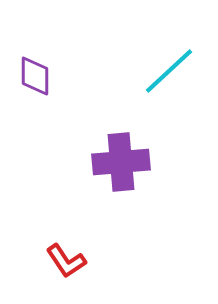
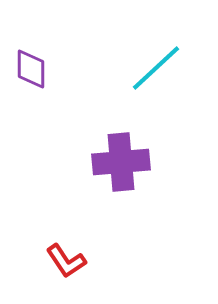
cyan line: moved 13 px left, 3 px up
purple diamond: moved 4 px left, 7 px up
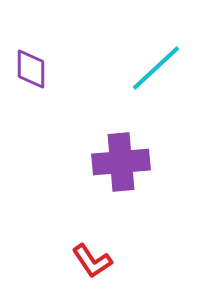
red L-shape: moved 26 px right
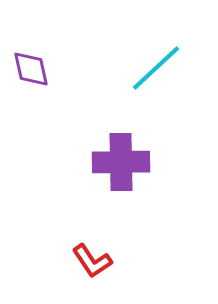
purple diamond: rotated 12 degrees counterclockwise
purple cross: rotated 4 degrees clockwise
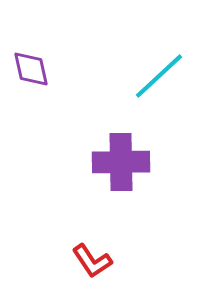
cyan line: moved 3 px right, 8 px down
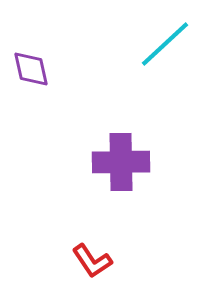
cyan line: moved 6 px right, 32 px up
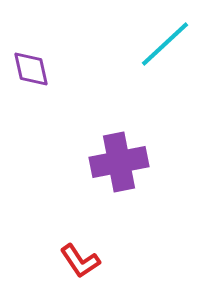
purple cross: moved 2 px left; rotated 10 degrees counterclockwise
red L-shape: moved 12 px left
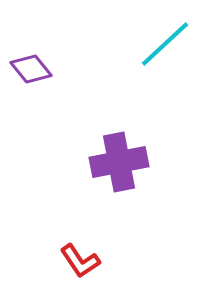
purple diamond: rotated 27 degrees counterclockwise
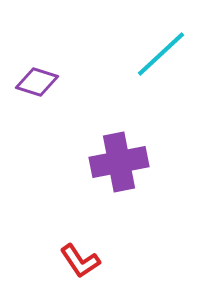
cyan line: moved 4 px left, 10 px down
purple diamond: moved 6 px right, 13 px down; rotated 33 degrees counterclockwise
